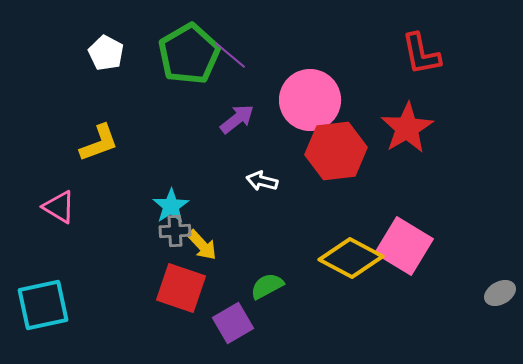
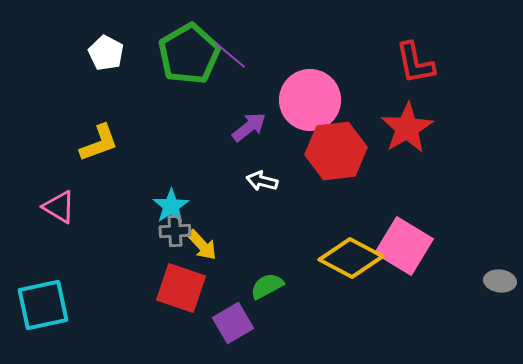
red L-shape: moved 6 px left, 9 px down
purple arrow: moved 12 px right, 8 px down
gray ellipse: moved 12 px up; rotated 36 degrees clockwise
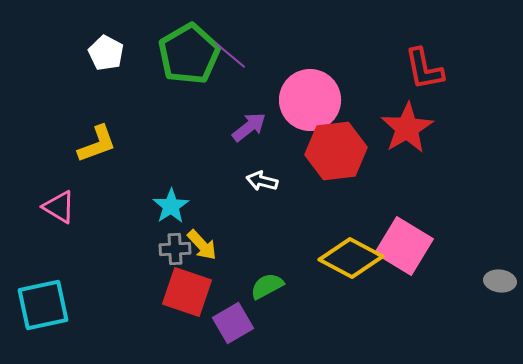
red L-shape: moved 9 px right, 6 px down
yellow L-shape: moved 2 px left, 1 px down
gray cross: moved 18 px down
red square: moved 6 px right, 4 px down
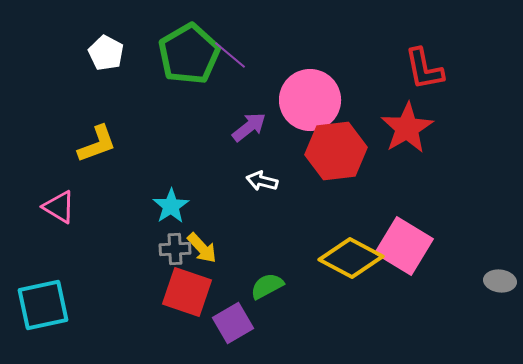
yellow arrow: moved 3 px down
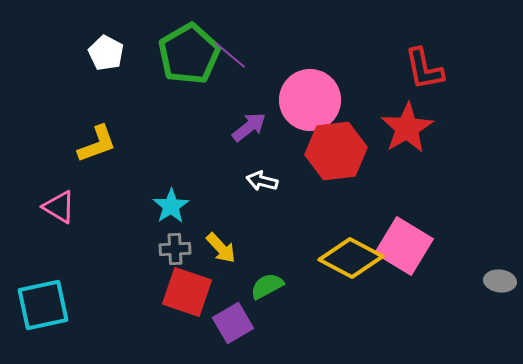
yellow arrow: moved 19 px right
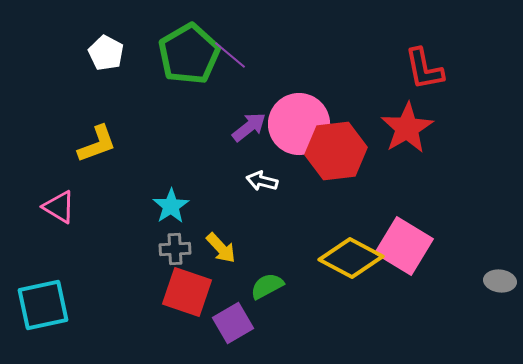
pink circle: moved 11 px left, 24 px down
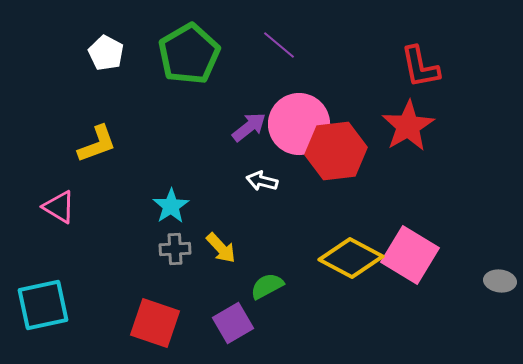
purple line: moved 49 px right, 10 px up
red L-shape: moved 4 px left, 2 px up
red star: moved 1 px right, 2 px up
pink square: moved 6 px right, 9 px down
red square: moved 32 px left, 31 px down
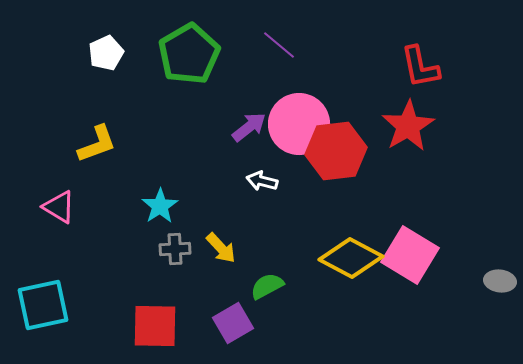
white pentagon: rotated 20 degrees clockwise
cyan star: moved 11 px left
red square: moved 3 px down; rotated 18 degrees counterclockwise
